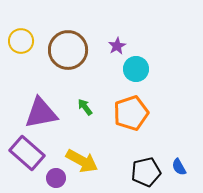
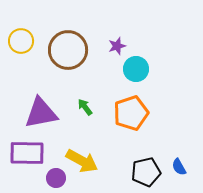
purple star: rotated 12 degrees clockwise
purple rectangle: rotated 40 degrees counterclockwise
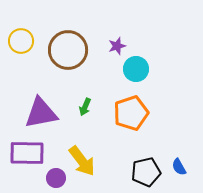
green arrow: rotated 120 degrees counterclockwise
yellow arrow: rotated 24 degrees clockwise
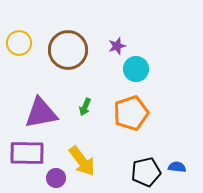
yellow circle: moved 2 px left, 2 px down
blue semicircle: moved 2 px left; rotated 126 degrees clockwise
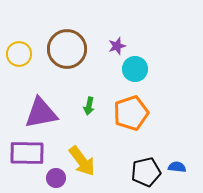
yellow circle: moved 11 px down
brown circle: moved 1 px left, 1 px up
cyan circle: moved 1 px left
green arrow: moved 4 px right, 1 px up; rotated 12 degrees counterclockwise
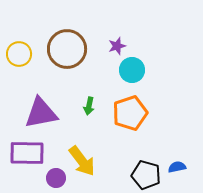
cyan circle: moved 3 px left, 1 px down
orange pentagon: moved 1 px left
blue semicircle: rotated 18 degrees counterclockwise
black pentagon: moved 3 px down; rotated 28 degrees clockwise
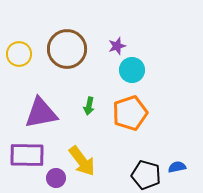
purple rectangle: moved 2 px down
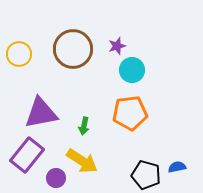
brown circle: moved 6 px right
green arrow: moved 5 px left, 20 px down
orange pentagon: rotated 12 degrees clockwise
purple rectangle: rotated 52 degrees counterclockwise
yellow arrow: rotated 20 degrees counterclockwise
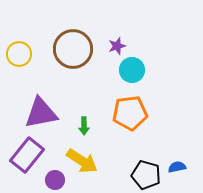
green arrow: rotated 12 degrees counterclockwise
purple circle: moved 1 px left, 2 px down
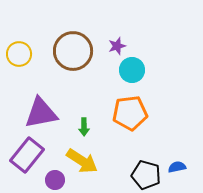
brown circle: moved 2 px down
green arrow: moved 1 px down
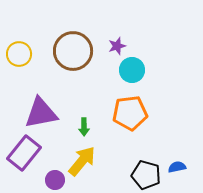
purple rectangle: moved 3 px left, 2 px up
yellow arrow: rotated 84 degrees counterclockwise
